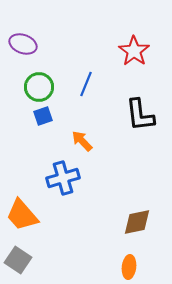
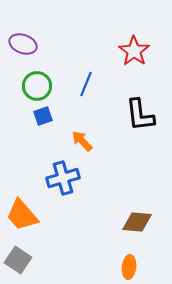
green circle: moved 2 px left, 1 px up
brown diamond: rotated 16 degrees clockwise
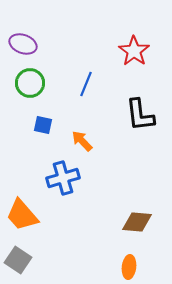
green circle: moved 7 px left, 3 px up
blue square: moved 9 px down; rotated 30 degrees clockwise
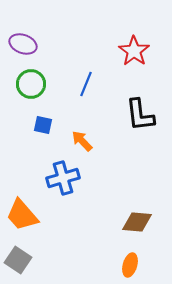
green circle: moved 1 px right, 1 px down
orange ellipse: moved 1 px right, 2 px up; rotated 10 degrees clockwise
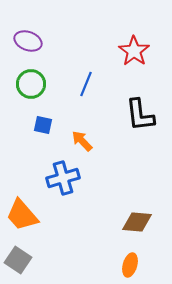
purple ellipse: moved 5 px right, 3 px up
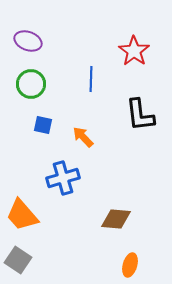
blue line: moved 5 px right, 5 px up; rotated 20 degrees counterclockwise
orange arrow: moved 1 px right, 4 px up
brown diamond: moved 21 px left, 3 px up
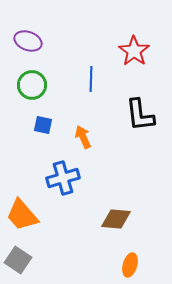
green circle: moved 1 px right, 1 px down
orange arrow: rotated 20 degrees clockwise
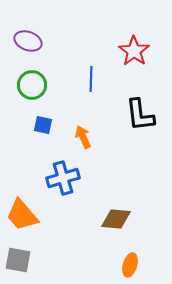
gray square: rotated 24 degrees counterclockwise
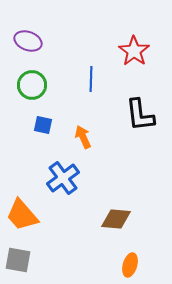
blue cross: rotated 20 degrees counterclockwise
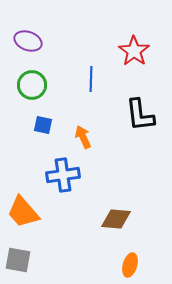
blue cross: moved 3 px up; rotated 28 degrees clockwise
orange trapezoid: moved 1 px right, 3 px up
